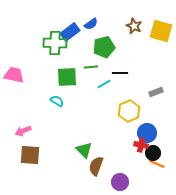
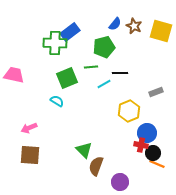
blue semicircle: moved 24 px right; rotated 16 degrees counterclockwise
green square: moved 1 px down; rotated 20 degrees counterclockwise
pink arrow: moved 6 px right, 3 px up
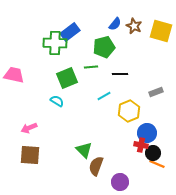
black line: moved 1 px down
cyan line: moved 12 px down
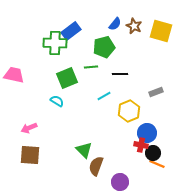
blue rectangle: moved 1 px right, 1 px up
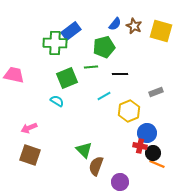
red cross: moved 1 px left, 1 px down
brown square: rotated 15 degrees clockwise
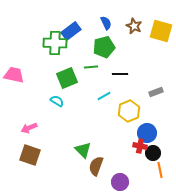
blue semicircle: moved 9 px left, 1 px up; rotated 64 degrees counterclockwise
green triangle: moved 1 px left
orange line: moved 3 px right, 6 px down; rotated 56 degrees clockwise
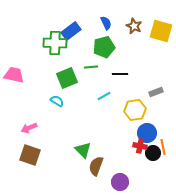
yellow hexagon: moved 6 px right, 1 px up; rotated 15 degrees clockwise
orange line: moved 3 px right, 23 px up
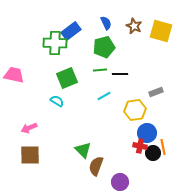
green line: moved 9 px right, 3 px down
brown square: rotated 20 degrees counterclockwise
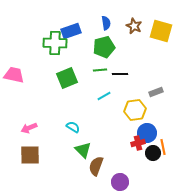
blue semicircle: rotated 16 degrees clockwise
blue rectangle: rotated 18 degrees clockwise
cyan semicircle: moved 16 px right, 26 px down
red cross: moved 2 px left, 3 px up; rotated 24 degrees counterclockwise
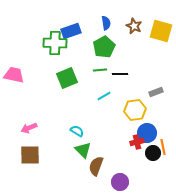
green pentagon: rotated 15 degrees counterclockwise
cyan semicircle: moved 4 px right, 4 px down
red cross: moved 1 px left, 1 px up
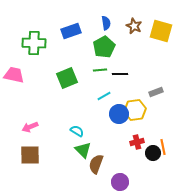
green cross: moved 21 px left
pink arrow: moved 1 px right, 1 px up
blue circle: moved 28 px left, 19 px up
brown semicircle: moved 2 px up
